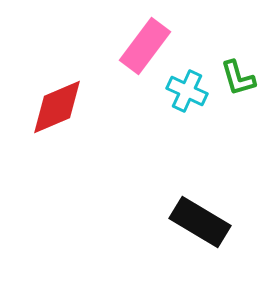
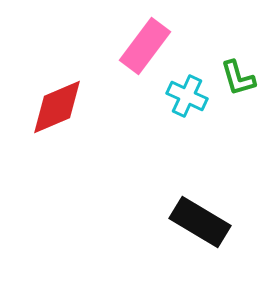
cyan cross: moved 5 px down
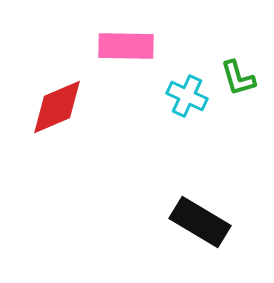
pink rectangle: moved 19 px left; rotated 54 degrees clockwise
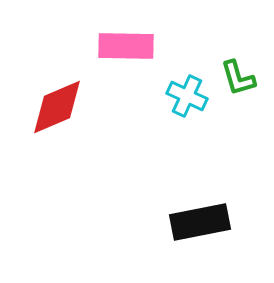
black rectangle: rotated 42 degrees counterclockwise
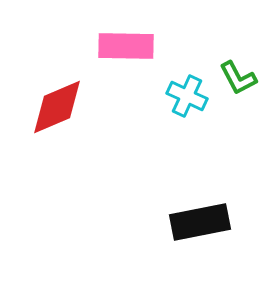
green L-shape: rotated 12 degrees counterclockwise
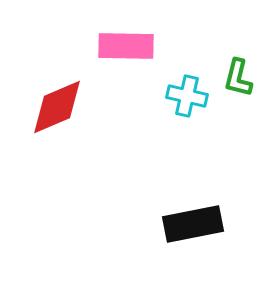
green L-shape: rotated 42 degrees clockwise
cyan cross: rotated 12 degrees counterclockwise
black rectangle: moved 7 px left, 2 px down
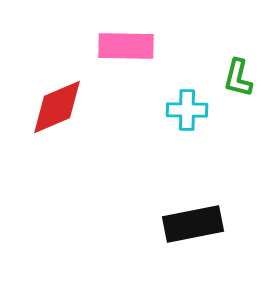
cyan cross: moved 14 px down; rotated 12 degrees counterclockwise
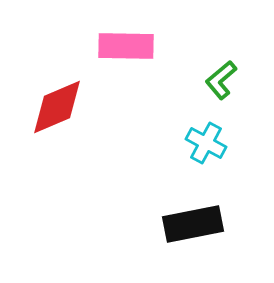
green L-shape: moved 17 px left, 2 px down; rotated 36 degrees clockwise
cyan cross: moved 19 px right, 33 px down; rotated 27 degrees clockwise
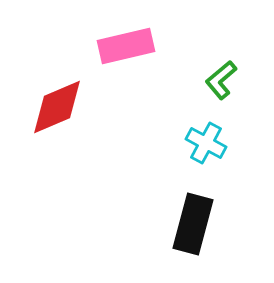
pink rectangle: rotated 14 degrees counterclockwise
black rectangle: rotated 64 degrees counterclockwise
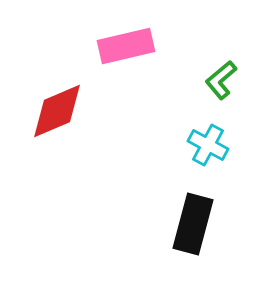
red diamond: moved 4 px down
cyan cross: moved 2 px right, 2 px down
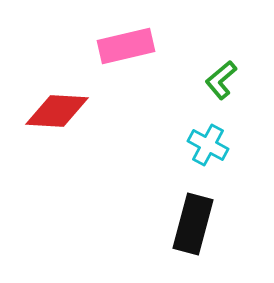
red diamond: rotated 26 degrees clockwise
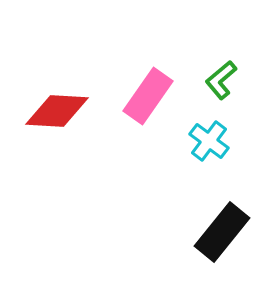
pink rectangle: moved 22 px right, 50 px down; rotated 42 degrees counterclockwise
cyan cross: moved 1 px right, 4 px up; rotated 9 degrees clockwise
black rectangle: moved 29 px right, 8 px down; rotated 24 degrees clockwise
